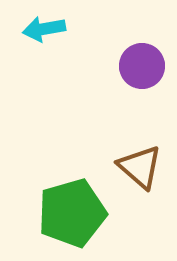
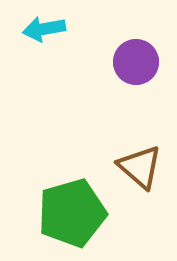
purple circle: moved 6 px left, 4 px up
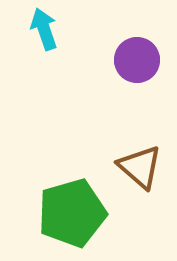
cyan arrow: rotated 81 degrees clockwise
purple circle: moved 1 px right, 2 px up
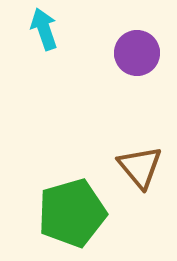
purple circle: moved 7 px up
brown triangle: rotated 9 degrees clockwise
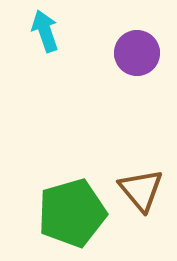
cyan arrow: moved 1 px right, 2 px down
brown triangle: moved 1 px right, 23 px down
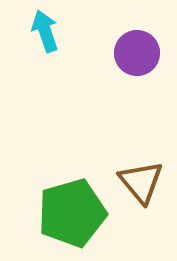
brown triangle: moved 8 px up
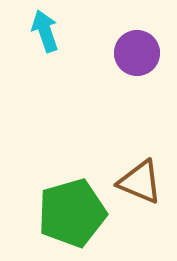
brown triangle: moved 1 px left; rotated 27 degrees counterclockwise
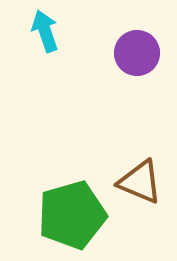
green pentagon: moved 2 px down
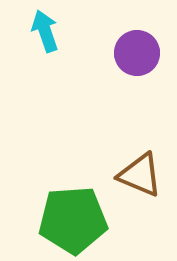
brown triangle: moved 7 px up
green pentagon: moved 1 px right, 5 px down; rotated 12 degrees clockwise
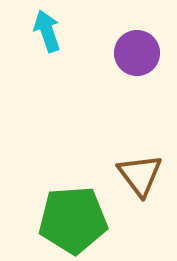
cyan arrow: moved 2 px right
brown triangle: rotated 30 degrees clockwise
